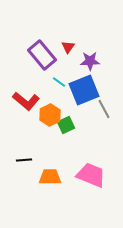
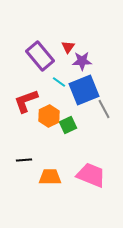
purple rectangle: moved 2 px left, 1 px down
purple star: moved 8 px left
red L-shape: rotated 120 degrees clockwise
orange hexagon: moved 1 px left, 1 px down
green square: moved 2 px right
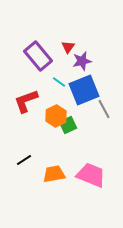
purple rectangle: moved 2 px left
purple star: rotated 12 degrees counterclockwise
orange hexagon: moved 7 px right
black line: rotated 28 degrees counterclockwise
orange trapezoid: moved 4 px right, 3 px up; rotated 10 degrees counterclockwise
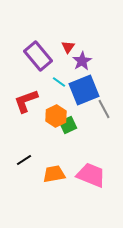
purple star: rotated 18 degrees counterclockwise
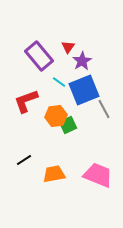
purple rectangle: moved 1 px right
orange hexagon: rotated 20 degrees clockwise
pink trapezoid: moved 7 px right
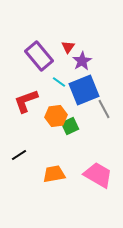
green square: moved 2 px right, 1 px down
black line: moved 5 px left, 5 px up
pink trapezoid: rotated 8 degrees clockwise
